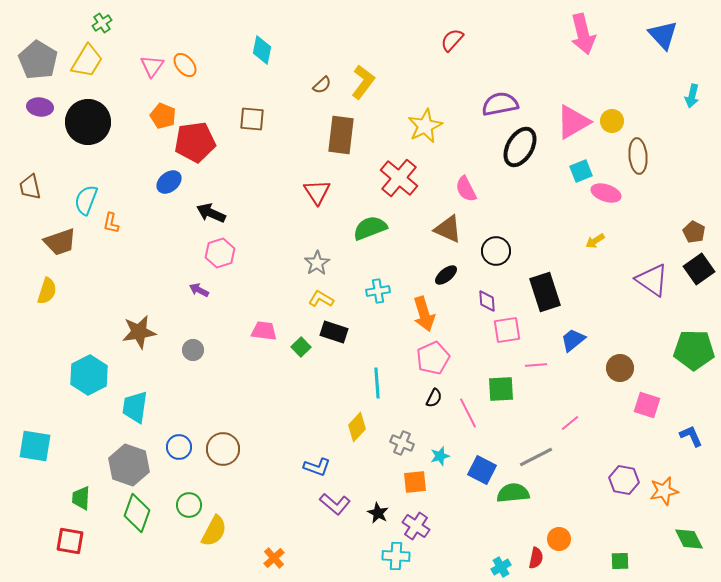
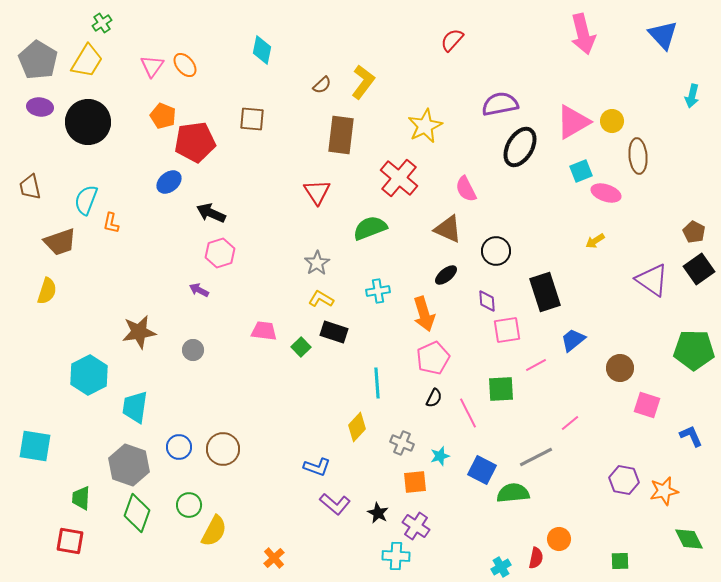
pink line at (536, 365): rotated 25 degrees counterclockwise
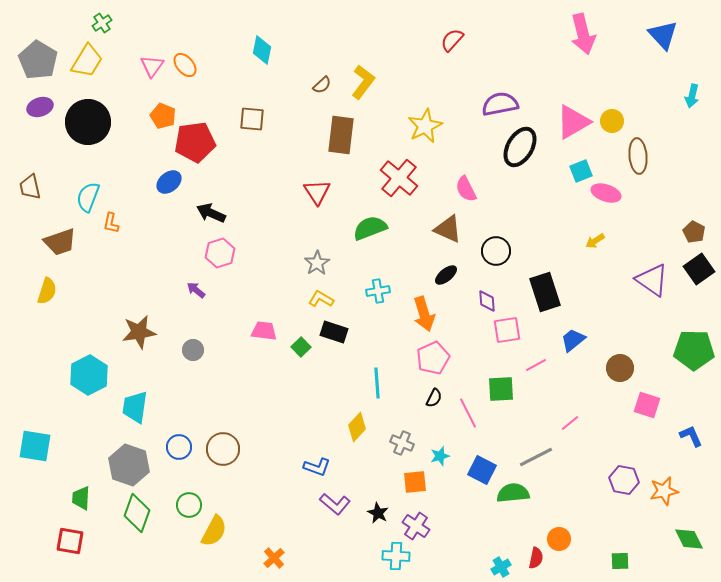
purple ellipse at (40, 107): rotated 25 degrees counterclockwise
cyan semicircle at (86, 200): moved 2 px right, 3 px up
purple arrow at (199, 290): moved 3 px left; rotated 12 degrees clockwise
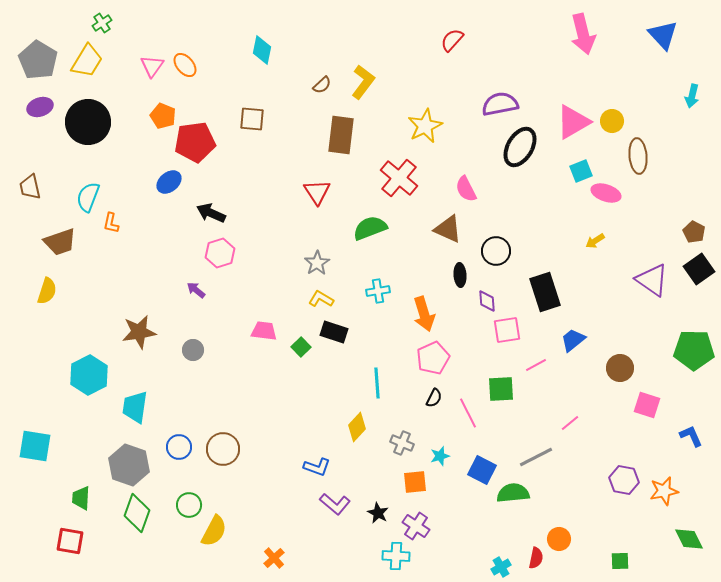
black ellipse at (446, 275): moved 14 px right; rotated 55 degrees counterclockwise
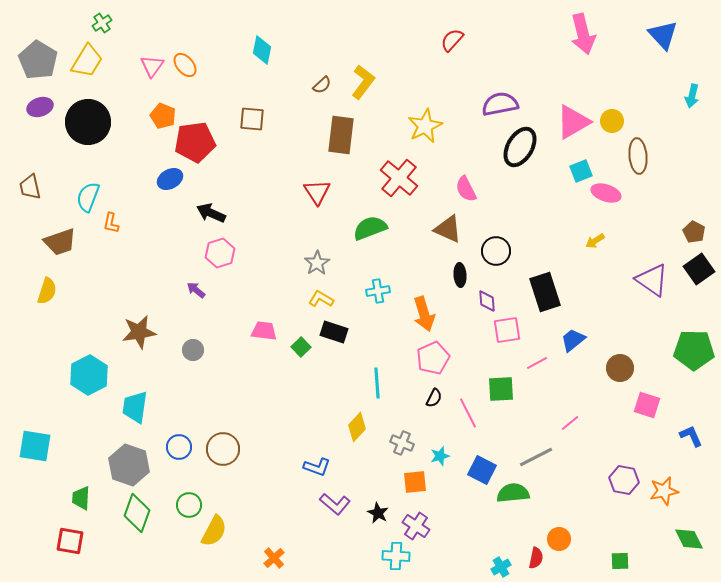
blue ellipse at (169, 182): moved 1 px right, 3 px up; rotated 10 degrees clockwise
pink line at (536, 365): moved 1 px right, 2 px up
